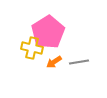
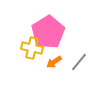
gray line: rotated 42 degrees counterclockwise
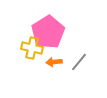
orange arrow: rotated 28 degrees clockwise
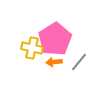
pink pentagon: moved 7 px right, 7 px down
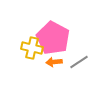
pink pentagon: moved 2 px left, 1 px up; rotated 12 degrees counterclockwise
gray line: rotated 18 degrees clockwise
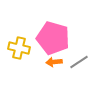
pink pentagon: rotated 12 degrees counterclockwise
yellow cross: moved 13 px left
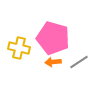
orange arrow: moved 1 px left
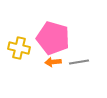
gray line: rotated 24 degrees clockwise
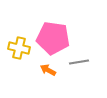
pink pentagon: rotated 8 degrees counterclockwise
orange arrow: moved 5 px left, 8 px down; rotated 35 degrees clockwise
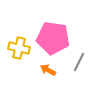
gray line: rotated 54 degrees counterclockwise
